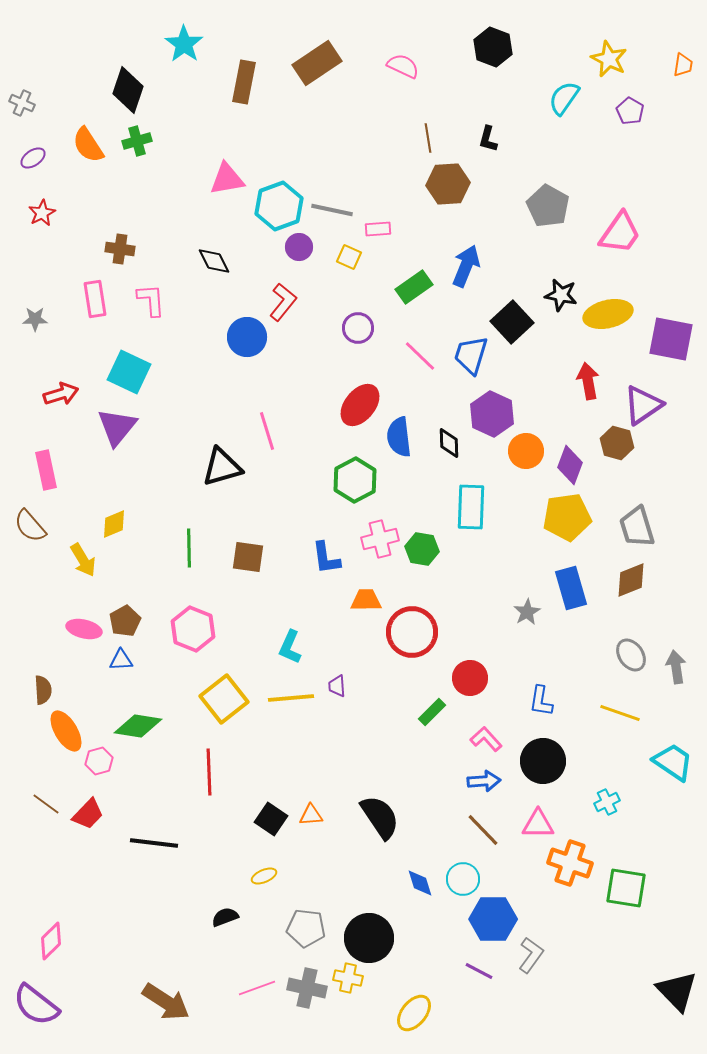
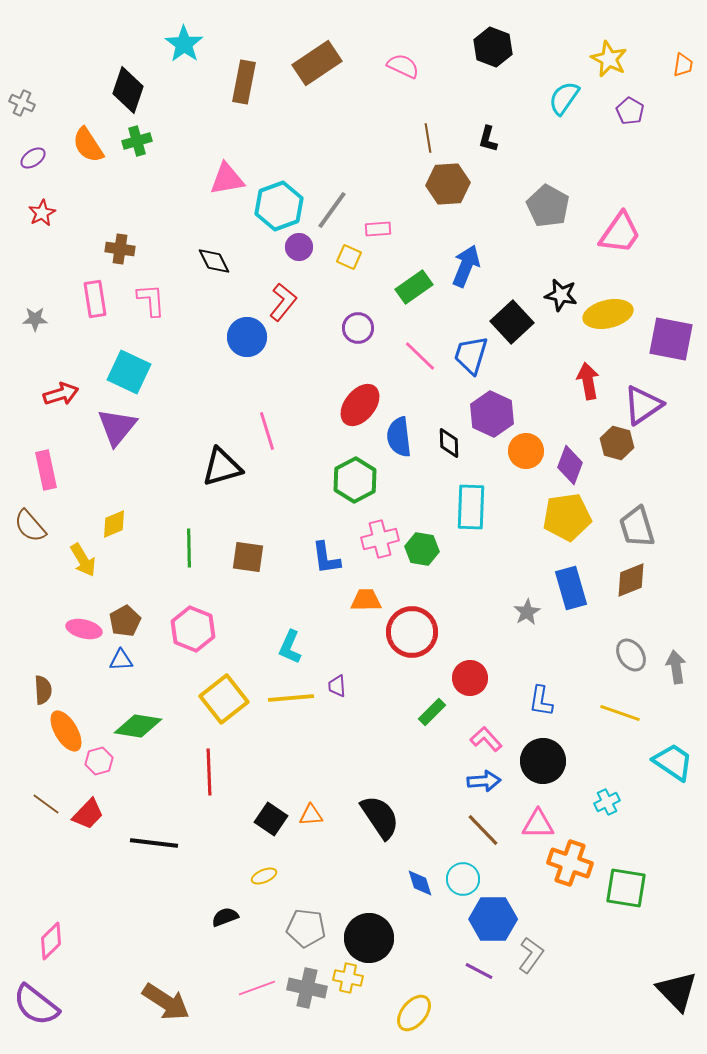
gray line at (332, 210): rotated 66 degrees counterclockwise
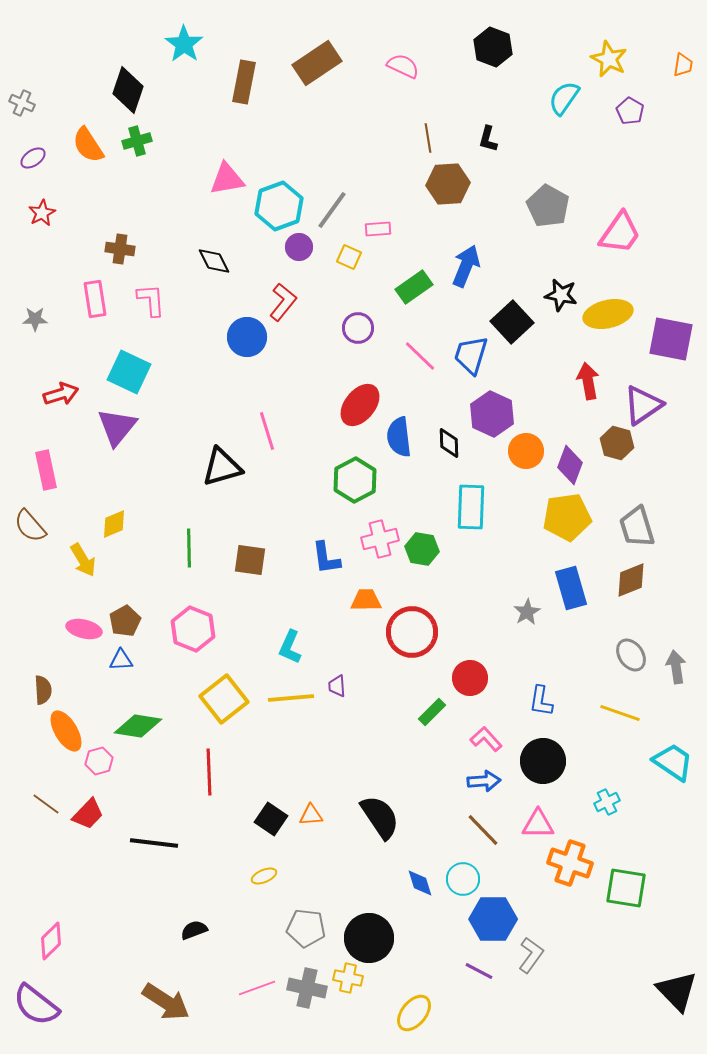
brown square at (248, 557): moved 2 px right, 3 px down
black semicircle at (225, 917): moved 31 px left, 13 px down
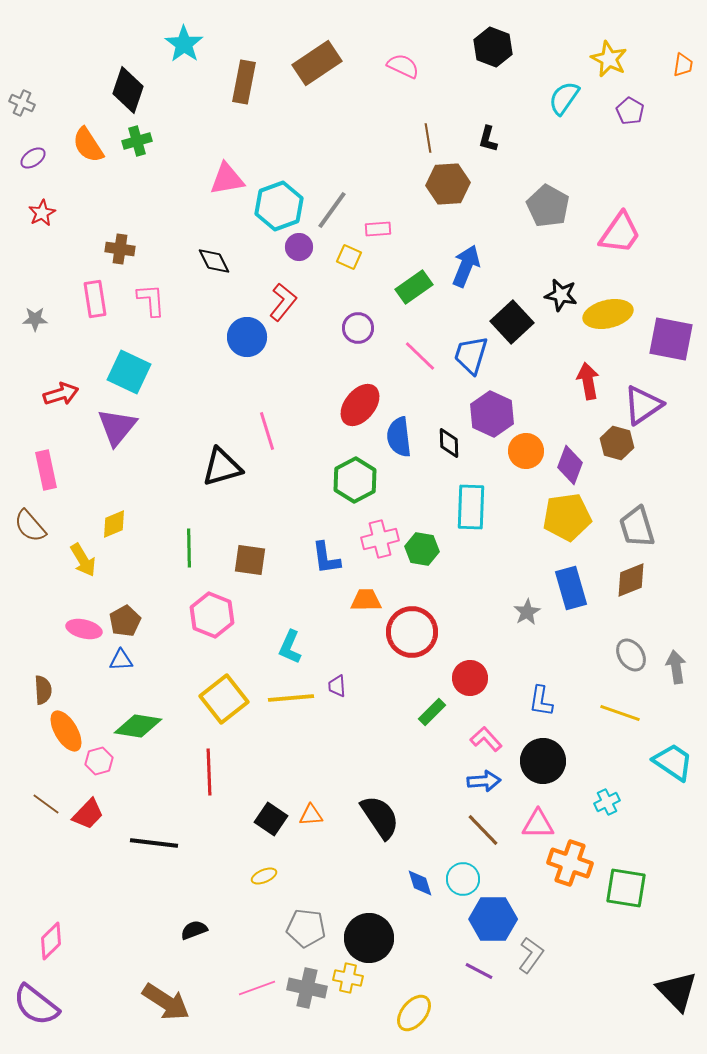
pink hexagon at (193, 629): moved 19 px right, 14 px up
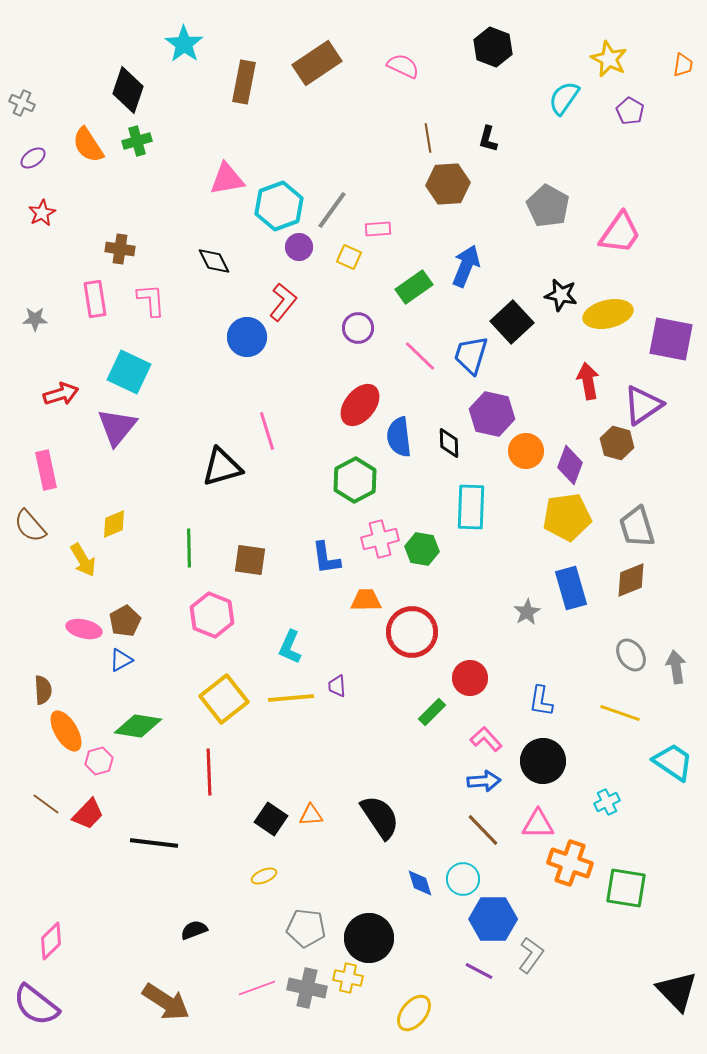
purple hexagon at (492, 414): rotated 12 degrees counterclockwise
blue triangle at (121, 660): rotated 25 degrees counterclockwise
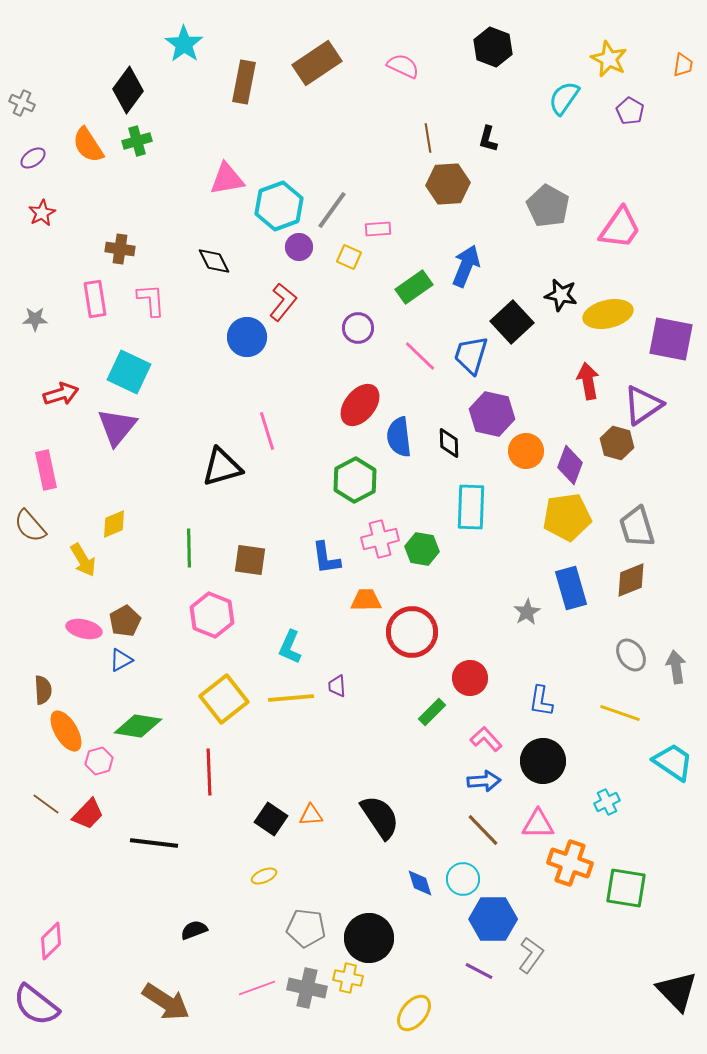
black diamond at (128, 90): rotated 18 degrees clockwise
pink trapezoid at (620, 233): moved 5 px up
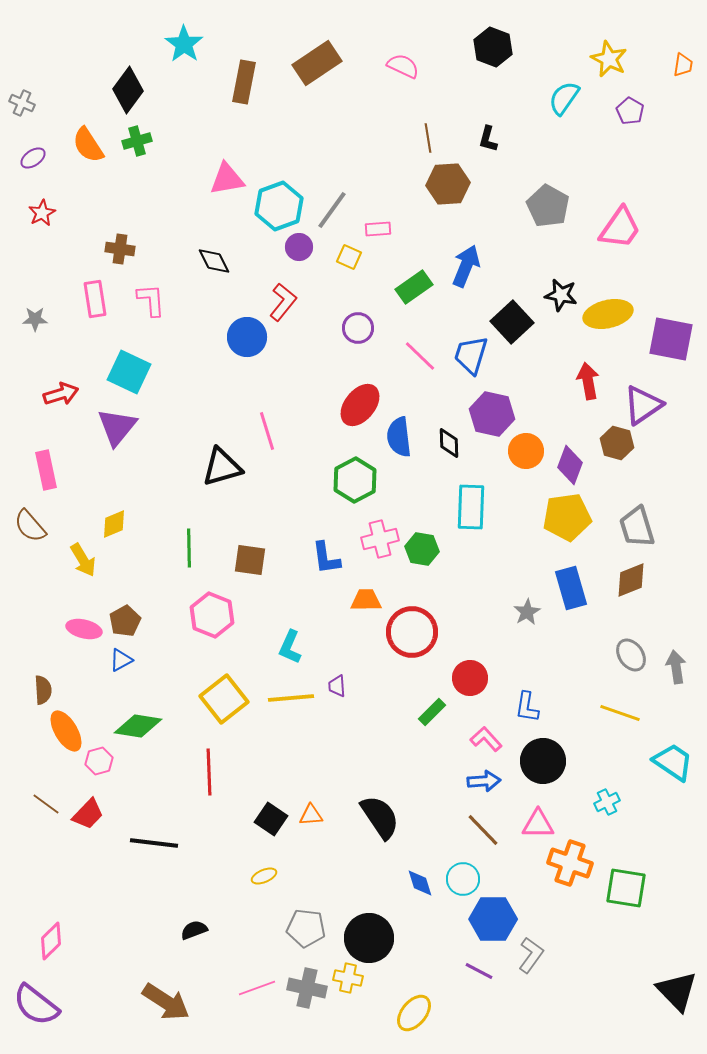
blue L-shape at (541, 701): moved 14 px left, 6 px down
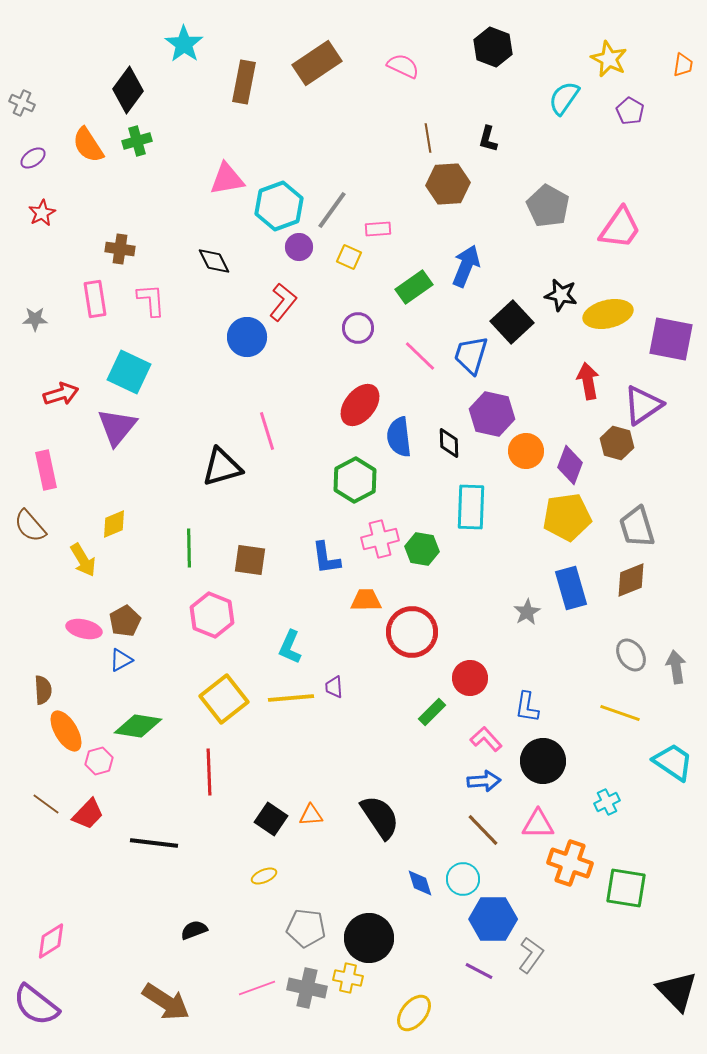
purple trapezoid at (337, 686): moved 3 px left, 1 px down
pink diamond at (51, 941): rotated 12 degrees clockwise
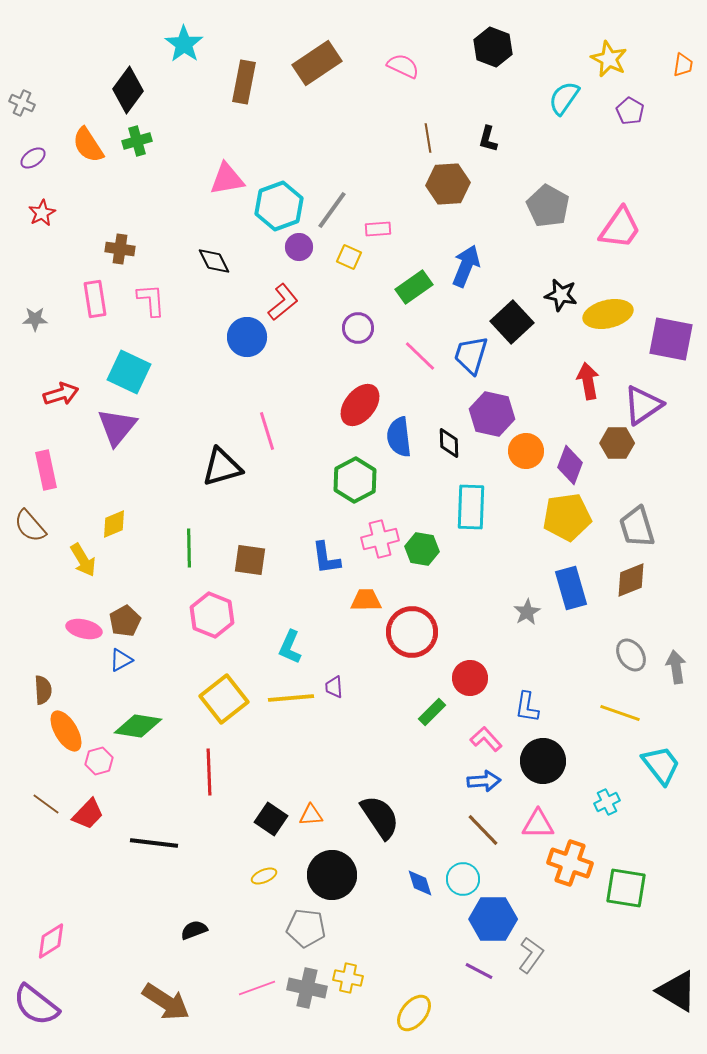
red L-shape at (283, 302): rotated 12 degrees clockwise
brown hexagon at (617, 443): rotated 16 degrees counterclockwise
cyan trapezoid at (673, 762): moved 12 px left, 3 px down; rotated 18 degrees clockwise
black circle at (369, 938): moved 37 px left, 63 px up
black triangle at (677, 991): rotated 15 degrees counterclockwise
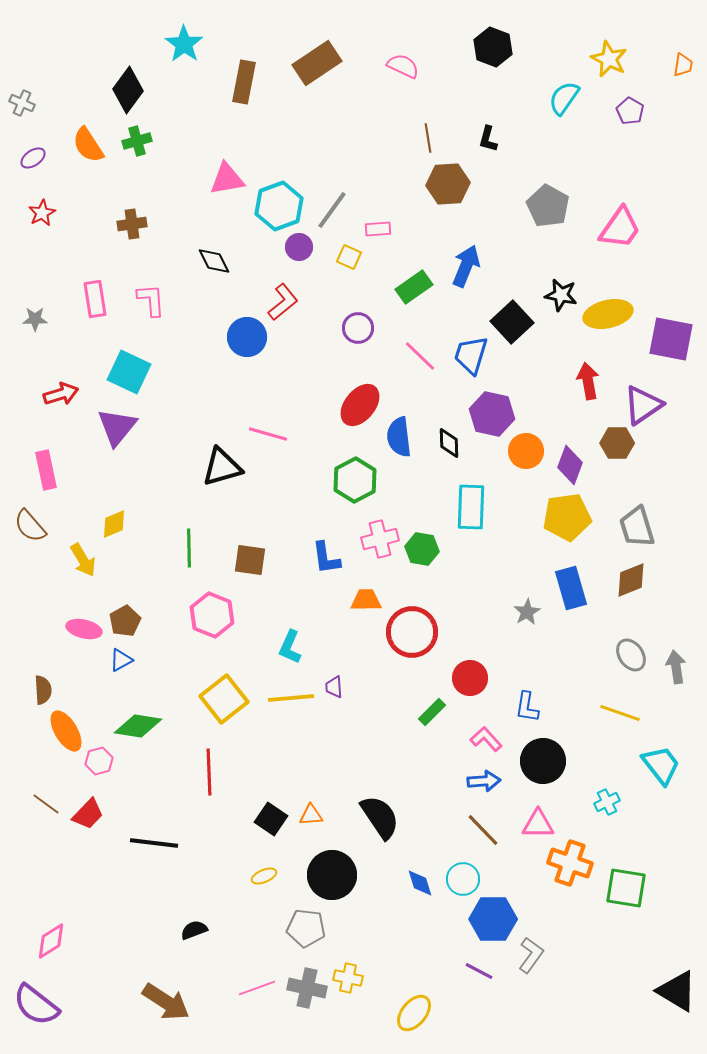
brown cross at (120, 249): moved 12 px right, 25 px up; rotated 16 degrees counterclockwise
pink line at (267, 431): moved 1 px right, 3 px down; rotated 57 degrees counterclockwise
